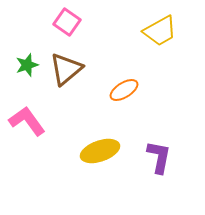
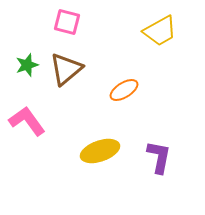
pink square: rotated 20 degrees counterclockwise
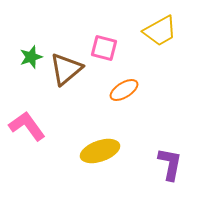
pink square: moved 37 px right, 26 px down
green star: moved 4 px right, 8 px up
pink L-shape: moved 5 px down
purple L-shape: moved 11 px right, 7 px down
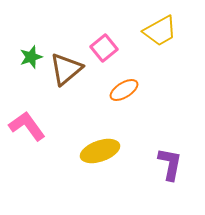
pink square: rotated 36 degrees clockwise
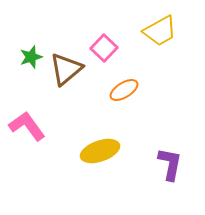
pink square: rotated 8 degrees counterclockwise
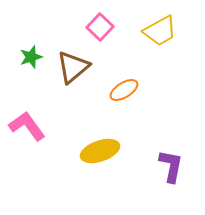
pink square: moved 4 px left, 21 px up
brown triangle: moved 7 px right, 2 px up
purple L-shape: moved 1 px right, 2 px down
